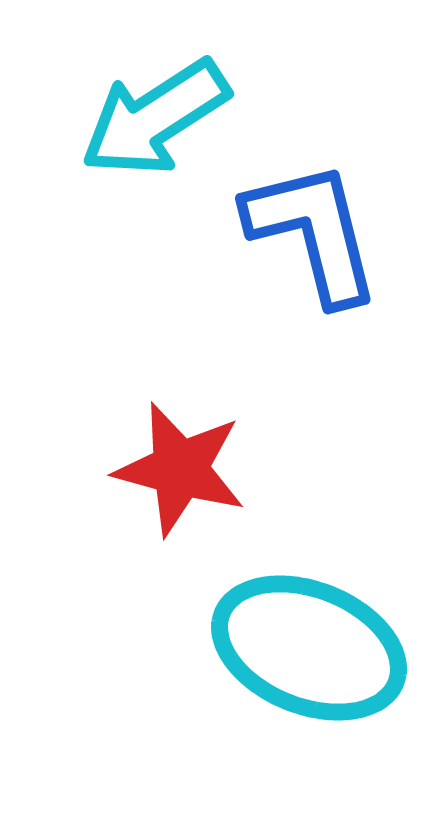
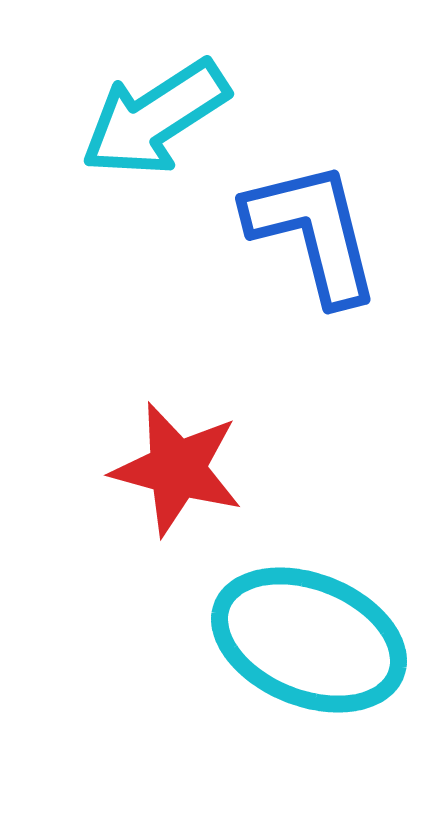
red star: moved 3 px left
cyan ellipse: moved 8 px up
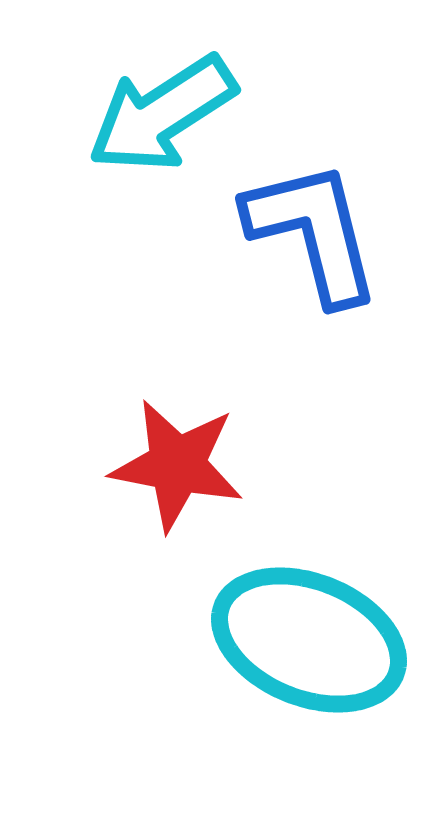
cyan arrow: moved 7 px right, 4 px up
red star: moved 4 px up; rotated 4 degrees counterclockwise
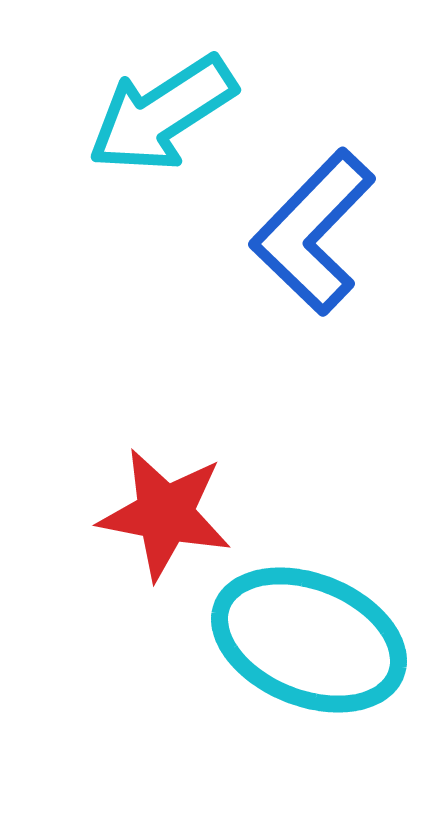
blue L-shape: rotated 122 degrees counterclockwise
red star: moved 12 px left, 49 px down
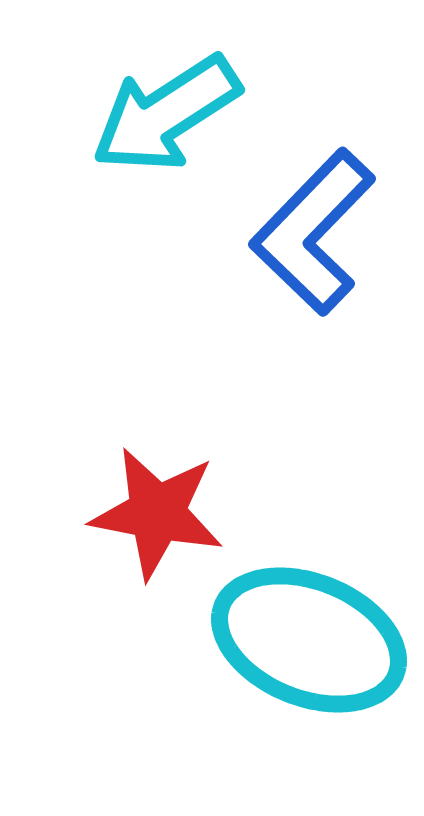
cyan arrow: moved 4 px right
red star: moved 8 px left, 1 px up
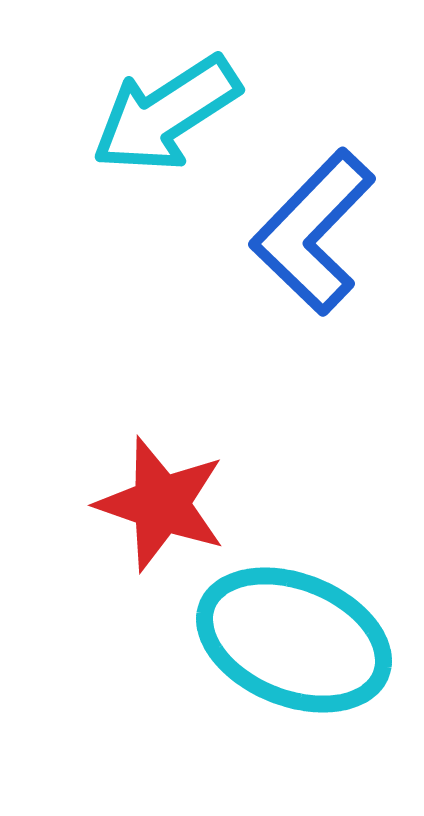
red star: moved 4 px right, 9 px up; rotated 8 degrees clockwise
cyan ellipse: moved 15 px left
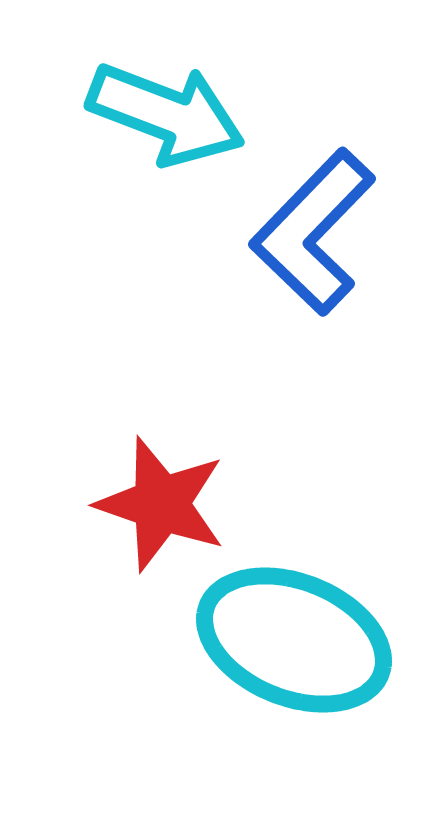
cyan arrow: rotated 126 degrees counterclockwise
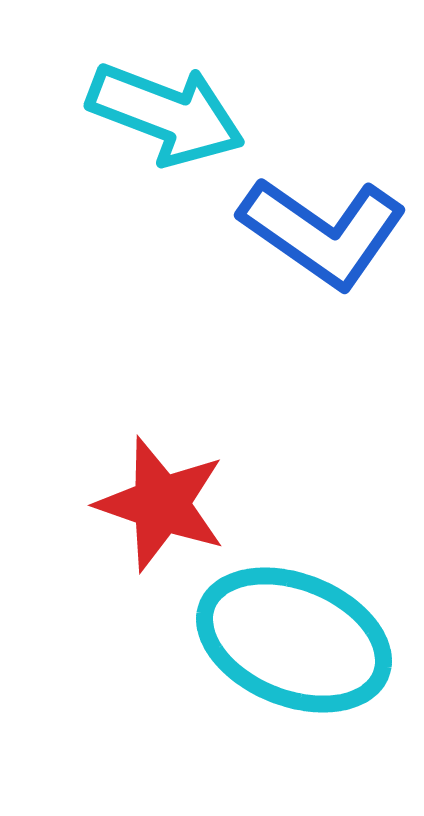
blue L-shape: moved 10 px right; rotated 99 degrees counterclockwise
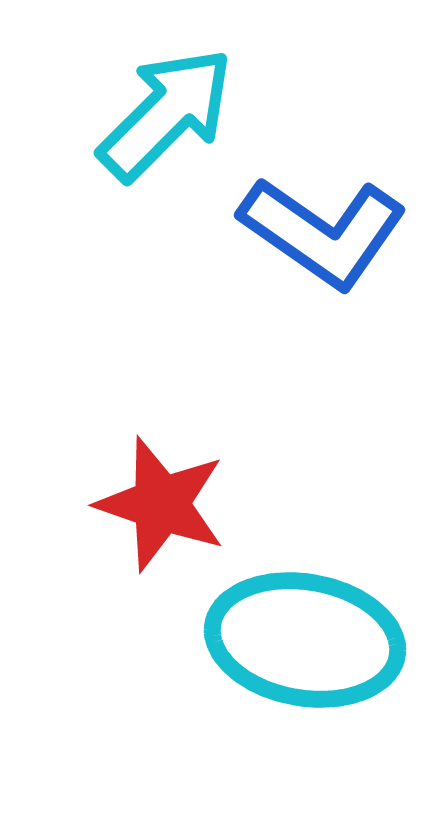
cyan arrow: rotated 66 degrees counterclockwise
cyan ellipse: moved 11 px right; rotated 12 degrees counterclockwise
